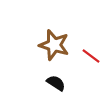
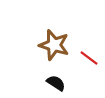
red line: moved 2 px left, 2 px down
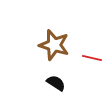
red line: moved 3 px right; rotated 24 degrees counterclockwise
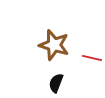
black semicircle: rotated 102 degrees counterclockwise
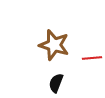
red line: rotated 18 degrees counterclockwise
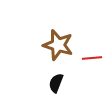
brown star: moved 4 px right
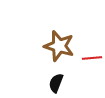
brown star: moved 1 px right, 1 px down
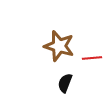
black semicircle: moved 9 px right
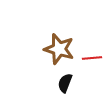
brown star: moved 3 px down
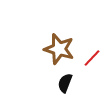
red line: rotated 42 degrees counterclockwise
